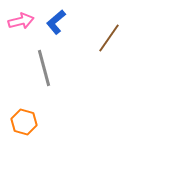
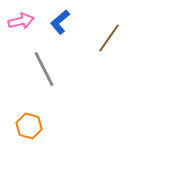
blue L-shape: moved 4 px right
gray line: moved 1 px down; rotated 12 degrees counterclockwise
orange hexagon: moved 5 px right, 4 px down
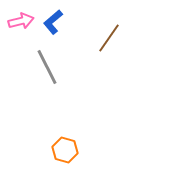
blue L-shape: moved 7 px left
gray line: moved 3 px right, 2 px up
orange hexagon: moved 36 px right, 24 px down
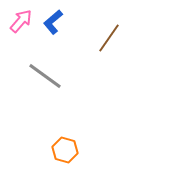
pink arrow: rotated 35 degrees counterclockwise
gray line: moved 2 px left, 9 px down; rotated 27 degrees counterclockwise
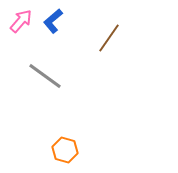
blue L-shape: moved 1 px up
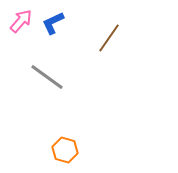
blue L-shape: moved 2 px down; rotated 15 degrees clockwise
gray line: moved 2 px right, 1 px down
